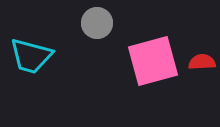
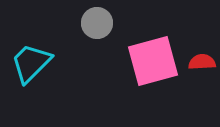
cyan trapezoid: moved 7 px down; rotated 120 degrees clockwise
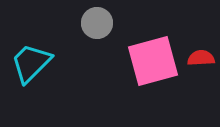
red semicircle: moved 1 px left, 4 px up
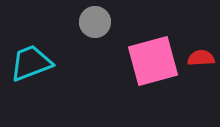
gray circle: moved 2 px left, 1 px up
cyan trapezoid: rotated 24 degrees clockwise
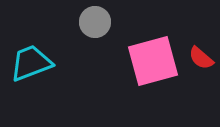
red semicircle: rotated 136 degrees counterclockwise
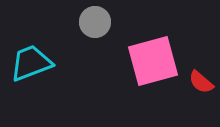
red semicircle: moved 24 px down
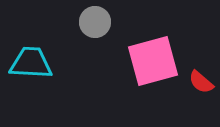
cyan trapezoid: rotated 24 degrees clockwise
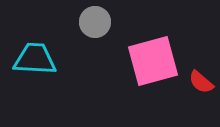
cyan trapezoid: moved 4 px right, 4 px up
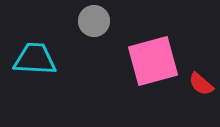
gray circle: moved 1 px left, 1 px up
red semicircle: moved 2 px down
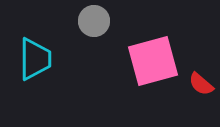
cyan trapezoid: rotated 87 degrees clockwise
